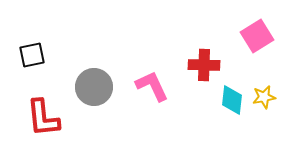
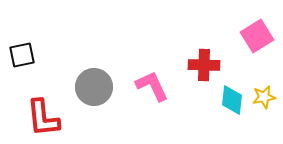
black square: moved 10 px left
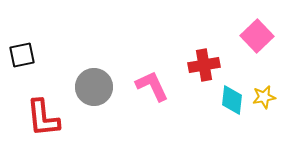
pink square: rotated 12 degrees counterclockwise
red cross: rotated 12 degrees counterclockwise
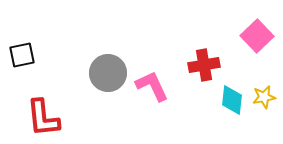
gray circle: moved 14 px right, 14 px up
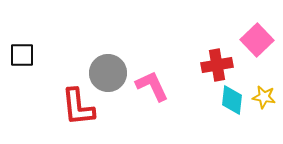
pink square: moved 4 px down
black square: rotated 12 degrees clockwise
red cross: moved 13 px right
yellow star: rotated 20 degrees clockwise
red L-shape: moved 35 px right, 11 px up
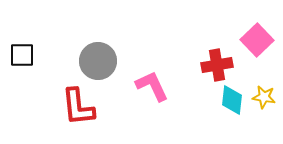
gray circle: moved 10 px left, 12 px up
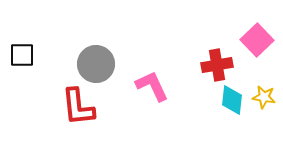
gray circle: moved 2 px left, 3 px down
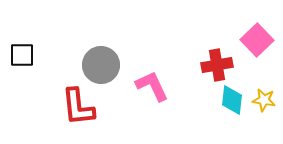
gray circle: moved 5 px right, 1 px down
yellow star: moved 3 px down
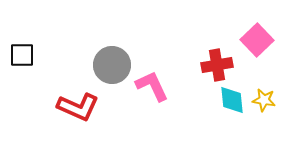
gray circle: moved 11 px right
cyan diamond: rotated 12 degrees counterclockwise
red L-shape: rotated 60 degrees counterclockwise
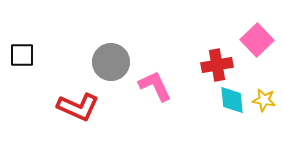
gray circle: moved 1 px left, 3 px up
pink L-shape: moved 3 px right
